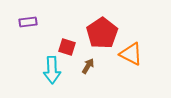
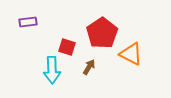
brown arrow: moved 1 px right, 1 px down
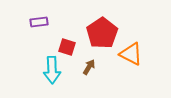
purple rectangle: moved 11 px right
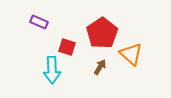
purple rectangle: rotated 30 degrees clockwise
orange triangle: rotated 15 degrees clockwise
brown arrow: moved 11 px right
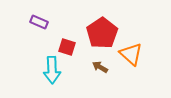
brown arrow: rotated 91 degrees counterclockwise
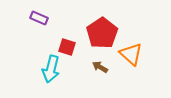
purple rectangle: moved 4 px up
cyan arrow: moved 1 px left, 1 px up; rotated 16 degrees clockwise
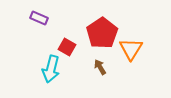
red square: rotated 12 degrees clockwise
orange triangle: moved 5 px up; rotated 20 degrees clockwise
brown arrow: rotated 28 degrees clockwise
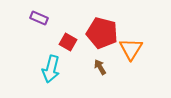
red pentagon: rotated 24 degrees counterclockwise
red square: moved 1 px right, 5 px up
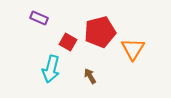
red pentagon: moved 2 px left, 1 px up; rotated 28 degrees counterclockwise
orange triangle: moved 2 px right
brown arrow: moved 10 px left, 9 px down
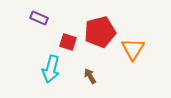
red square: rotated 12 degrees counterclockwise
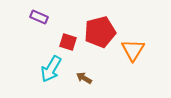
purple rectangle: moved 1 px up
orange triangle: moved 1 px down
cyan arrow: rotated 16 degrees clockwise
brown arrow: moved 6 px left, 2 px down; rotated 28 degrees counterclockwise
